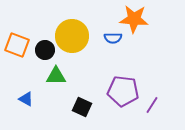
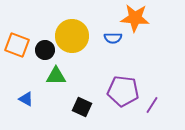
orange star: moved 1 px right, 1 px up
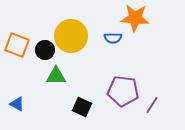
yellow circle: moved 1 px left
blue triangle: moved 9 px left, 5 px down
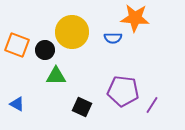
yellow circle: moved 1 px right, 4 px up
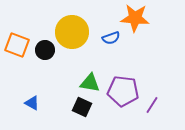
blue semicircle: moved 2 px left; rotated 18 degrees counterclockwise
green triangle: moved 34 px right, 7 px down; rotated 10 degrees clockwise
blue triangle: moved 15 px right, 1 px up
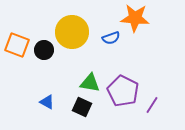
black circle: moved 1 px left
purple pentagon: rotated 20 degrees clockwise
blue triangle: moved 15 px right, 1 px up
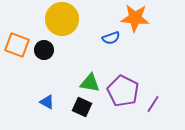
yellow circle: moved 10 px left, 13 px up
purple line: moved 1 px right, 1 px up
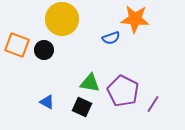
orange star: moved 1 px down
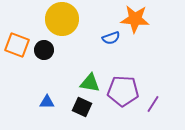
purple pentagon: rotated 24 degrees counterclockwise
blue triangle: rotated 28 degrees counterclockwise
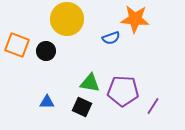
yellow circle: moved 5 px right
black circle: moved 2 px right, 1 px down
purple line: moved 2 px down
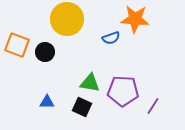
black circle: moved 1 px left, 1 px down
